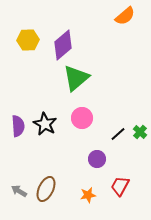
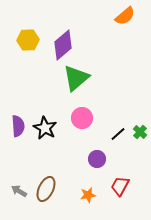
black star: moved 4 px down
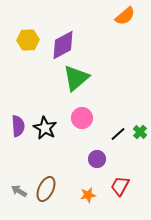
purple diamond: rotated 12 degrees clockwise
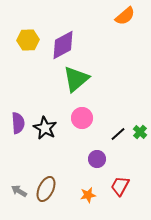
green triangle: moved 1 px down
purple semicircle: moved 3 px up
